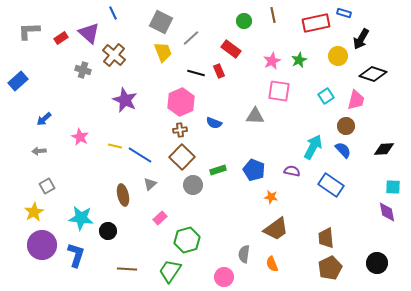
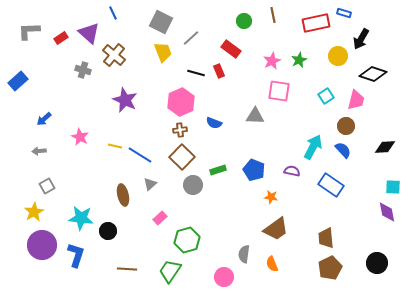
black diamond at (384, 149): moved 1 px right, 2 px up
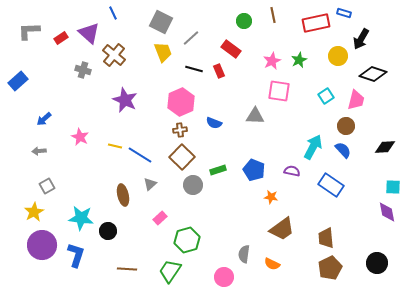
black line at (196, 73): moved 2 px left, 4 px up
brown trapezoid at (276, 229): moved 6 px right
orange semicircle at (272, 264): rotated 42 degrees counterclockwise
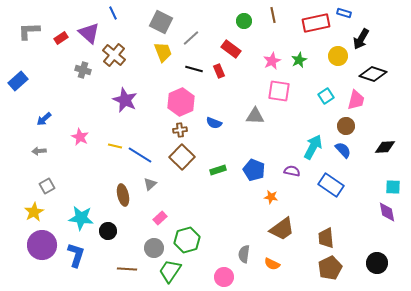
gray circle at (193, 185): moved 39 px left, 63 px down
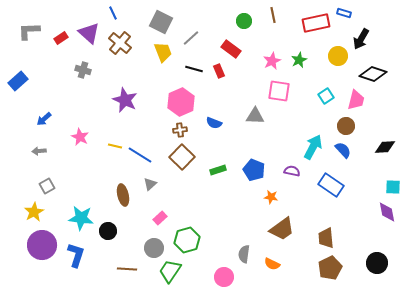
brown cross at (114, 55): moved 6 px right, 12 px up
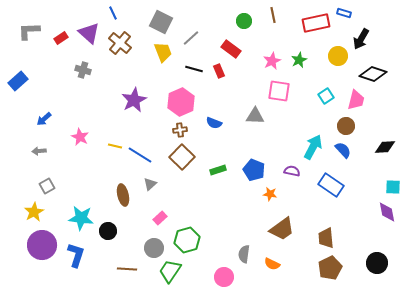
purple star at (125, 100): moved 9 px right; rotated 20 degrees clockwise
orange star at (271, 197): moved 1 px left, 3 px up
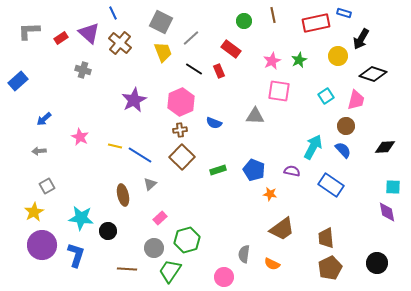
black line at (194, 69): rotated 18 degrees clockwise
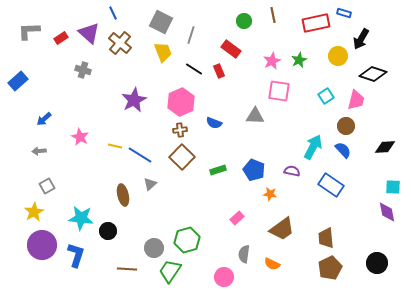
gray line at (191, 38): moved 3 px up; rotated 30 degrees counterclockwise
pink rectangle at (160, 218): moved 77 px right
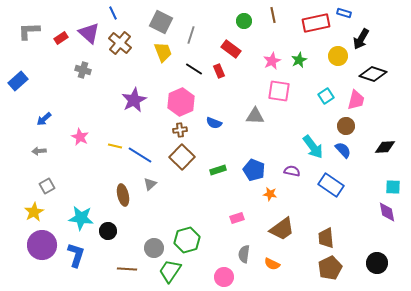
cyan arrow at (313, 147): rotated 115 degrees clockwise
pink rectangle at (237, 218): rotated 24 degrees clockwise
